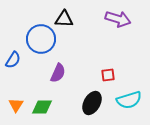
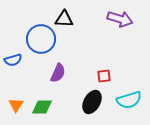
purple arrow: moved 2 px right
blue semicircle: rotated 42 degrees clockwise
red square: moved 4 px left, 1 px down
black ellipse: moved 1 px up
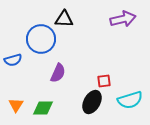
purple arrow: moved 3 px right; rotated 30 degrees counterclockwise
red square: moved 5 px down
cyan semicircle: moved 1 px right
green diamond: moved 1 px right, 1 px down
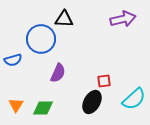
cyan semicircle: moved 4 px right, 1 px up; rotated 25 degrees counterclockwise
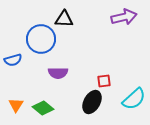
purple arrow: moved 1 px right, 2 px up
purple semicircle: rotated 66 degrees clockwise
green diamond: rotated 40 degrees clockwise
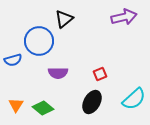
black triangle: rotated 42 degrees counterclockwise
blue circle: moved 2 px left, 2 px down
red square: moved 4 px left, 7 px up; rotated 16 degrees counterclockwise
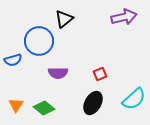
black ellipse: moved 1 px right, 1 px down
green diamond: moved 1 px right
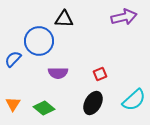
black triangle: rotated 42 degrees clockwise
blue semicircle: moved 1 px up; rotated 150 degrees clockwise
cyan semicircle: moved 1 px down
orange triangle: moved 3 px left, 1 px up
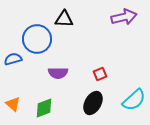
blue circle: moved 2 px left, 2 px up
blue semicircle: rotated 30 degrees clockwise
orange triangle: rotated 21 degrees counterclockwise
green diamond: rotated 60 degrees counterclockwise
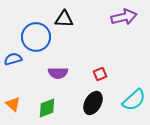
blue circle: moved 1 px left, 2 px up
green diamond: moved 3 px right
